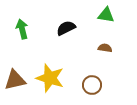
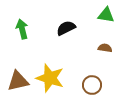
brown triangle: moved 3 px right, 1 px down
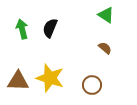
green triangle: rotated 24 degrees clockwise
black semicircle: moved 16 px left; rotated 42 degrees counterclockwise
brown semicircle: rotated 32 degrees clockwise
brown triangle: rotated 15 degrees clockwise
